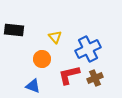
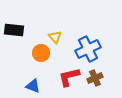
orange circle: moved 1 px left, 6 px up
red L-shape: moved 2 px down
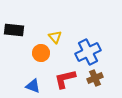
blue cross: moved 3 px down
red L-shape: moved 4 px left, 2 px down
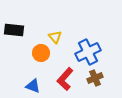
red L-shape: rotated 35 degrees counterclockwise
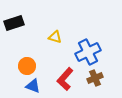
black rectangle: moved 7 px up; rotated 24 degrees counterclockwise
yellow triangle: rotated 32 degrees counterclockwise
orange circle: moved 14 px left, 13 px down
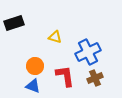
orange circle: moved 8 px right
red L-shape: moved 3 px up; rotated 130 degrees clockwise
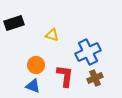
yellow triangle: moved 3 px left, 2 px up
orange circle: moved 1 px right, 1 px up
red L-shape: rotated 15 degrees clockwise
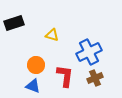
blue cross: moved 1 px right
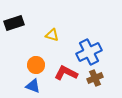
red L-shape: moved 1 px right, 3 px up; rotated 70 degrees counterclockwise
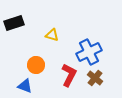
red L-shape: moved 3 px right, 2 px down; rotated 90 degrees clockwise
brown cross: rotated 28 degrees counterclockwise
blue triangle: moved 8 px left
